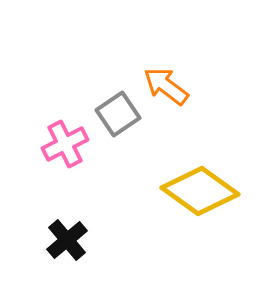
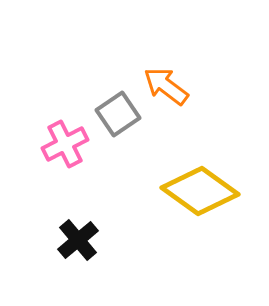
black cross: moved 11 px right
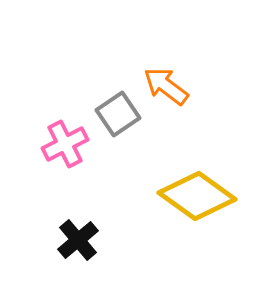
yellow diamond: moved 3 px left, 5 px down
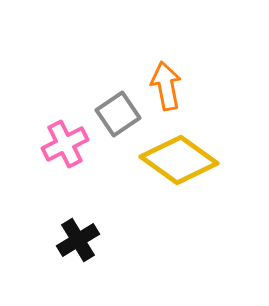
orange arrow: rotated 42 degrees clockwise
yellow diamond: moved 18 px left, 36 px up
black cross: rotated 9 degrees clockwise
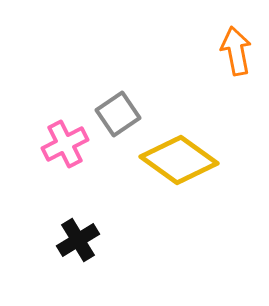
orange arrow: moved 70 px right, 35 px up
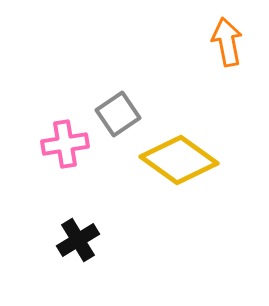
orange arrow: moved 9 px left, 9 px up
pink cross: rotated 18 degrees clockwise
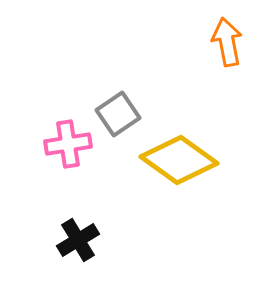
pink cross: moved 3 px right
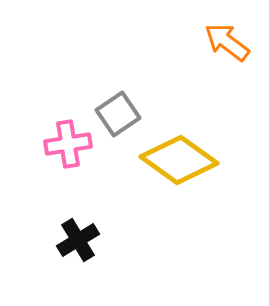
orange arrow: rotated 42 degrees counterclockwise
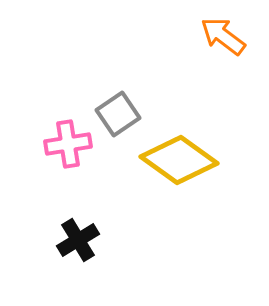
orange arrow: moved 4 px left, 6 px up
